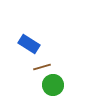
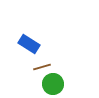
green circle: moved 1 px up
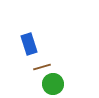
blue rectangle: rotated 40 degrees clockwise
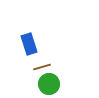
green circle: moved 4 px left
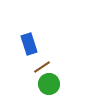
brown line: rotated 18 degrees counterclockwise
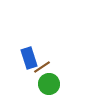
blue rectangle: moved 14 px down
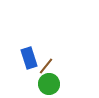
brown line: moved 4 px right, 1 px up; rotated 18 degrees counterclockwise
